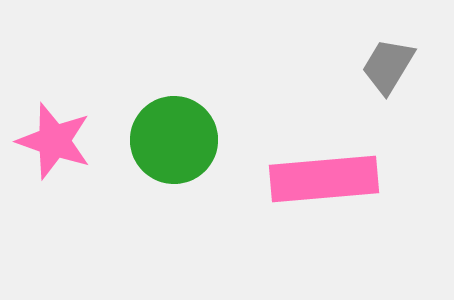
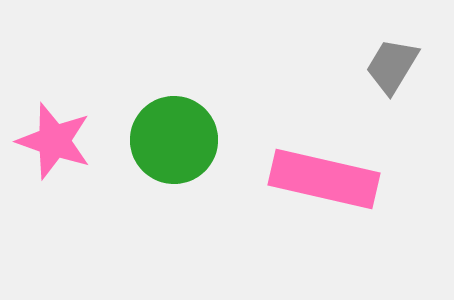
gray trapezoid: moved 4 px right
pink rectangle: rotated 18 degrees clockwise
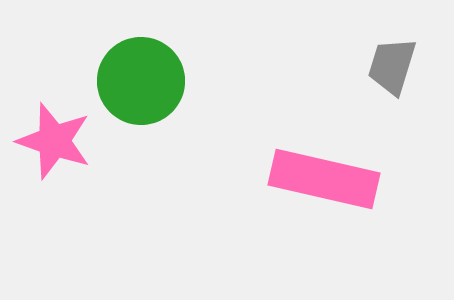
gray trapezoid: rotated 14 degrees counterclockwise
green circle: moved 33 px left, 59 px up
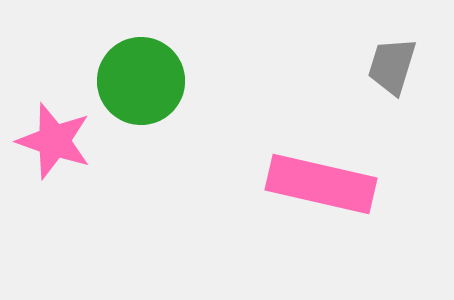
pink rectangle: moved 3 px left, 5 px down
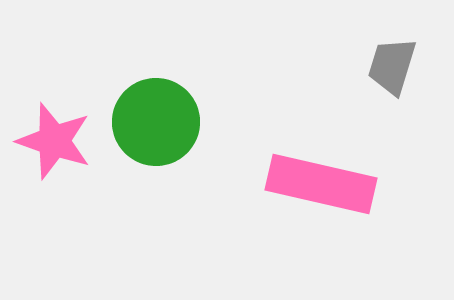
green circle: moved 15 px right, 41 px down
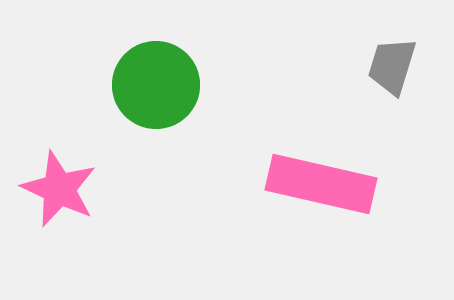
green circle: moved 37 px up
pink star: moved 5 px right, 48 px down; rotated 6 degrees clockwise
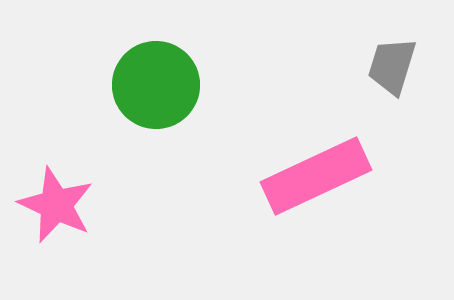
pink rectangle: moved 5 px left, 8 px up; rotated 38 degrees counterclockwise
pink star: moved 3 px left, 16 px down
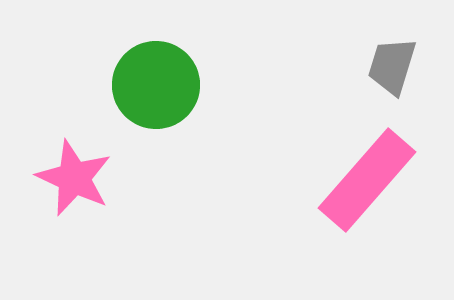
pink rectangle: moved 51 px right, 4 px down; rotated 24 degrees counterclockwise
pink star: moved 18 px right, 27 px up
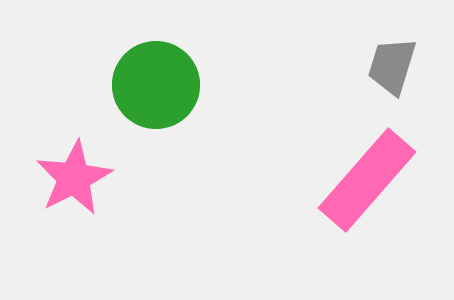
pink star: rotated 20 degrees clockwise
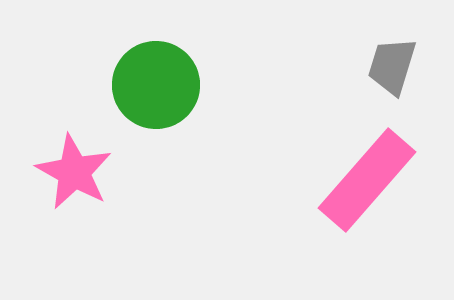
pink star: moved 6 px up; rotated 16 degrees counterclockwise
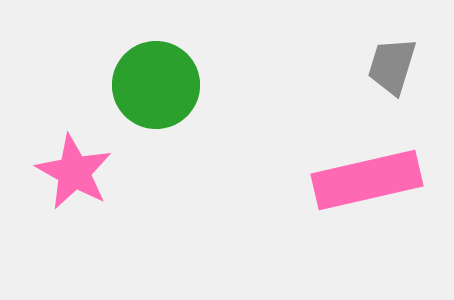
pink rectangle: rotated 36 degrees clockwise
